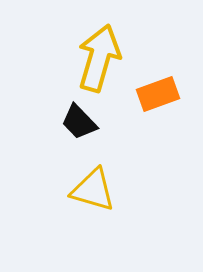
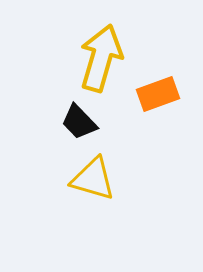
yellow arrow: moved 2 px right
yellow triangle: moved 11 px up
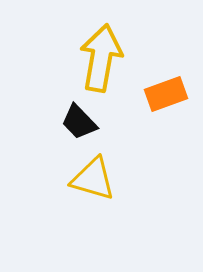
yellow arrow: rotated 6 degrees counterclockwise
orange rectangle: moved 8 px right
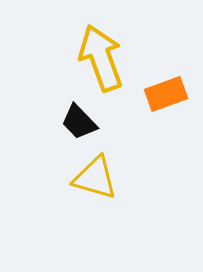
yellow arrow: rotated 30 degrees counterclockwise
yellow triangle: moved 2 px right, 1 px up
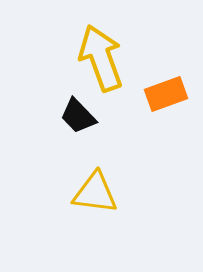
black trapezoid: moved 1 px left, 6 px up
yellow triangle: moved 15 px down; rotated 9 degrees counterclockwise
